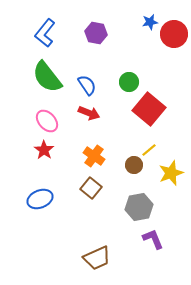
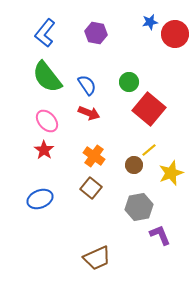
red circle: moved 1 px right
purple L-shape: moved 7 px right, 4 px up
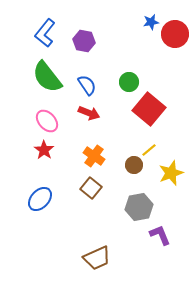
blue star: moved 1 px right
purple hexagon: moved 12 px left, 8 px down
blue ellipse: rotated 25 degrees counterclockwise
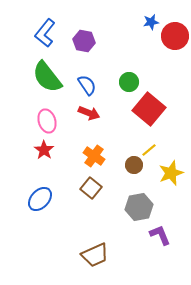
red circle: moved 2 px down
pink ellipse: rotated 25 degrees clockwise
brown trapezoid: moved 2 px left, 3 px up
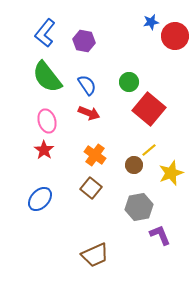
orange cross: moved 1 px right, 1 px up
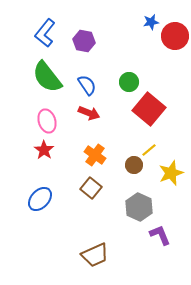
gray hexagon: rotated 24 degrees counterclockwise
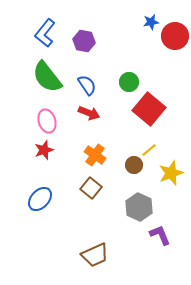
red star: rotated 18 degrees clockwise
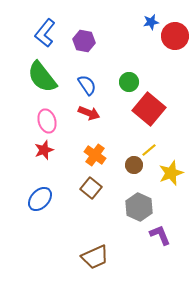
green semicircle: moved 5 px left
brown trapezoid: moved 2 px down
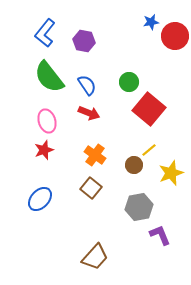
green semicircle: moved 7 px right
gray hexagon: rotated 24 degrees clockwise
brown trapezoid: rotated 24 degrees counterclockwise
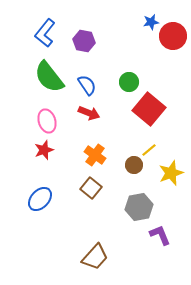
red circle: moved 2 px left
